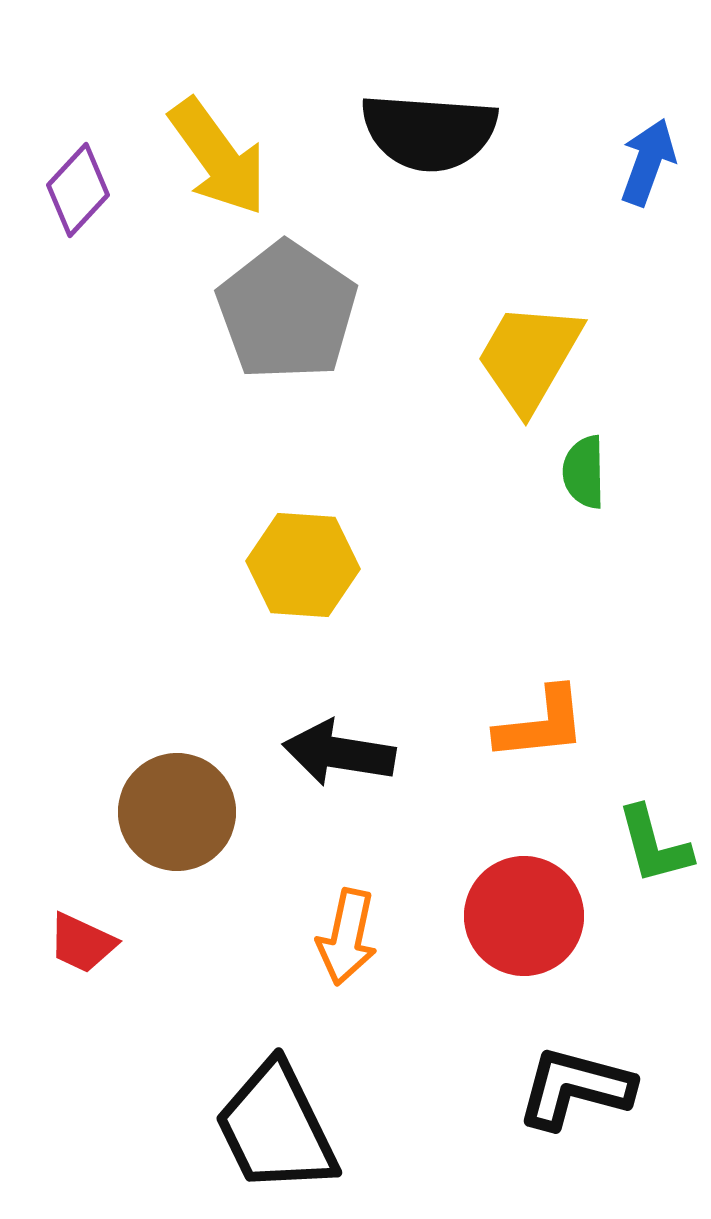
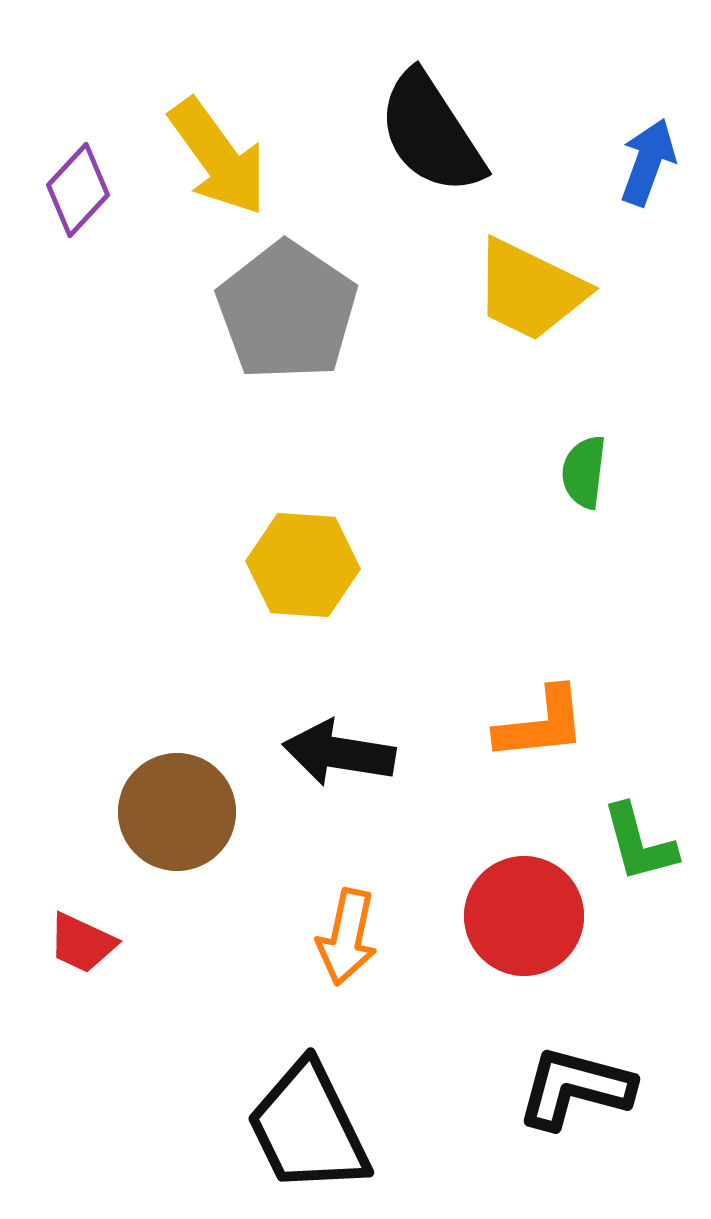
black semicircle: moved 2 px right, 1 px down; rotated 53 degrees clockwise
yellow trapezoid: moved 1 px right, 67 px up; rotated 94 degrees counterclockwise
green semicircle: rotated 8 degrees clockwise
green L-shape: moved 15 px left, 2 px up
black trapezoid: moved 32 px right
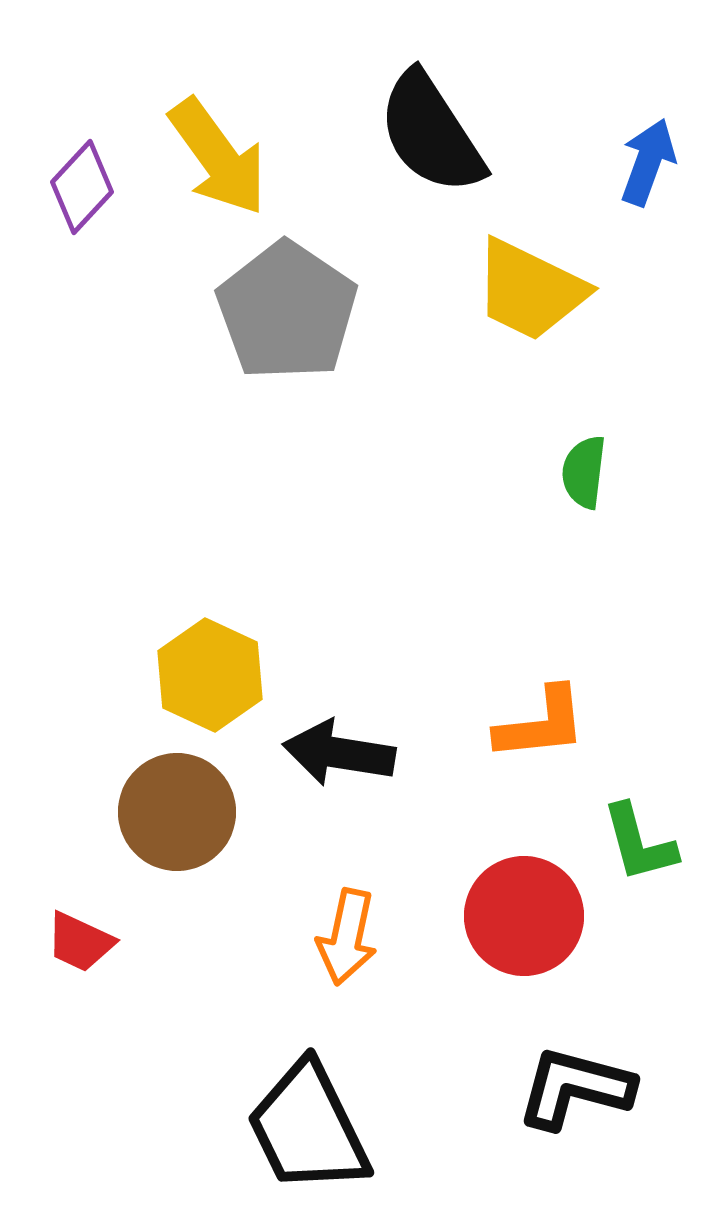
purple diamond: moved 4 px right, 3 px up
yellow hexagon: moved 93 px left, 110 px down; rotated 21 degrees clockwise
red trapezoid: moved 2 px left, 1 px up
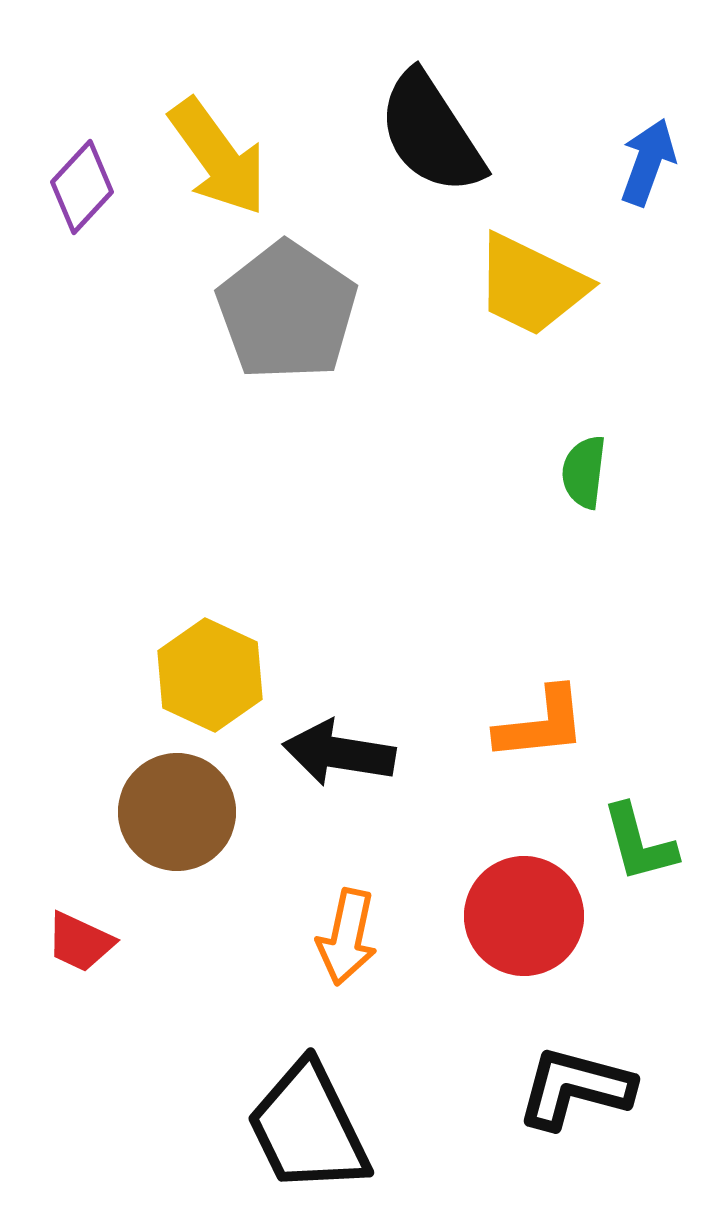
yellow trapezoid: moved 1 px right, 5 px up
